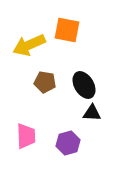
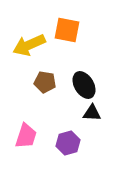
pink trapezoid: rotated 20 degrees clockwise
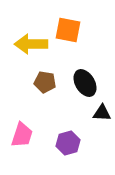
orange square: moved 1 px right
yellow arrow: moved 2 px right, 1 px up; rotated 24 degrees clockwise
black ellipse: moved 1 px right, 2 px up
black triangle: moved 10 px right
pink trapezoid: moved 4 px left, 1 px up
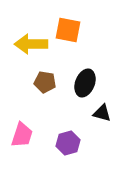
black ellipse: rotated 52 degrees clockwise
black triangle: rotated 12 degrees clockwise
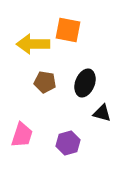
yellow arrow: moved 2 px right
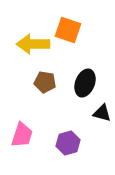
orange square: rotated 8 degrees clockwise
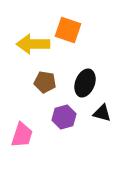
purple hexagon: moved 4 px left, 26 px up
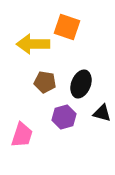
orange square: moved 1 px left, 3 px up
black ellipse: moved 4 px left, 1 px down
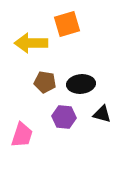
orange square: moved 3 px up; rotated 36 degrees counterclockwise
yellow arrow: moved 2 px left, 1 px up
black ellipse: rotated 64 degrees clockwise
black triangle: moved 1 px down
purple hexagon: rotated 20 degrees clockwise
